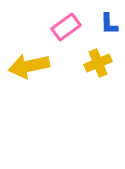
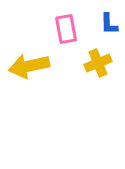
pink rectangle: moved 2 px down; rotated 64 degrees counterclockwise
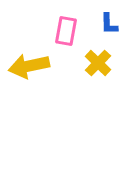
pink rectangle: moved 2 px down; rotated 20 degrees clockwise
yellow cross: rotated 24 degrees counterclockwise
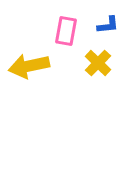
blue L-shape: moved 1 px left, 1 px down; rotated 95 degrees counterclockwise
